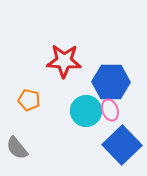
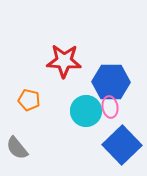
pink ellipse: moved 3 px up; rotated 10 degrees clockwise
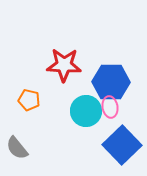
red star: moved 4 px down
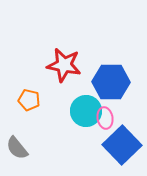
red star: rotated 8 degrees clockwise
pink ellipse: moved 5 px left, 11 px down
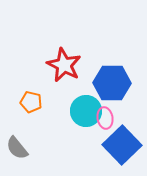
red star: rotated 16 degrees clockwise
blue hexagon: moved 1 px right, 1 px down
orange pentagon: moved 2 px right, 2 px down
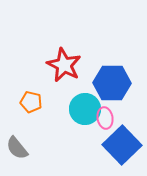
cyan circle: moved 1 px left, 2 px up
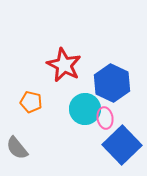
blue hexagon: rotated 24 degrees clockwise
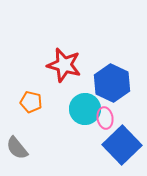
red star: rotated 12 degrees counterclockwise
